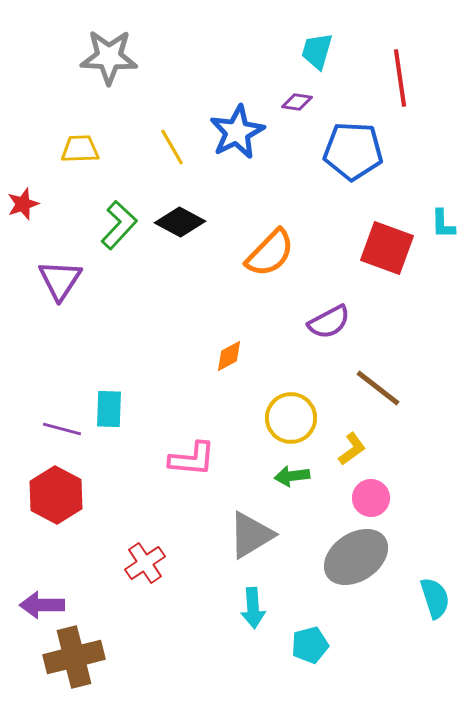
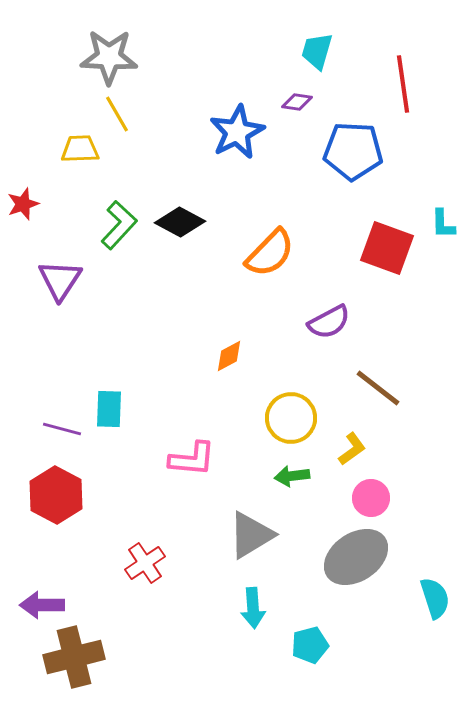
red line: moved 3 px right, 6 px down
yellow line: moved 55 px left, 33 px up
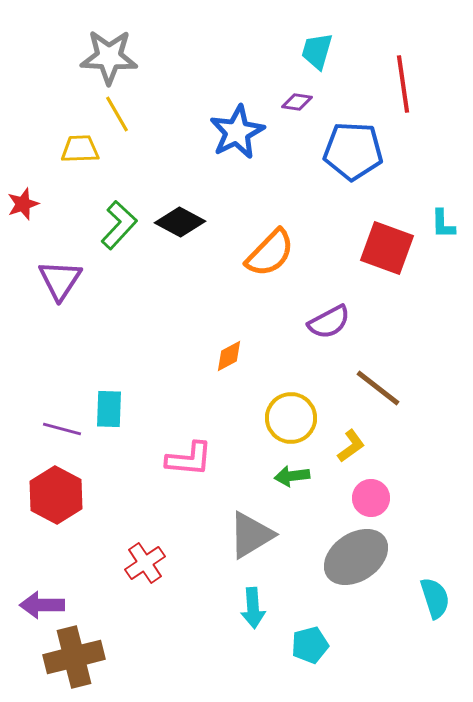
yellow L-shape: moved 1 px left, 3 px up
pink L-shape: moved 3 px left
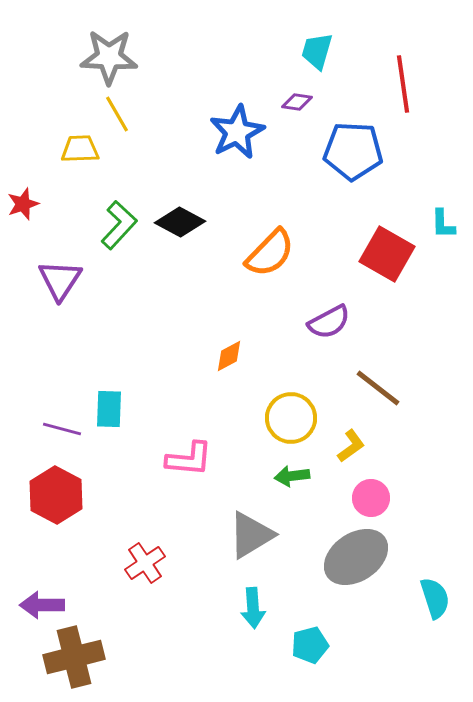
red square: moved 6 px down; rotated 10 degrees clockwise
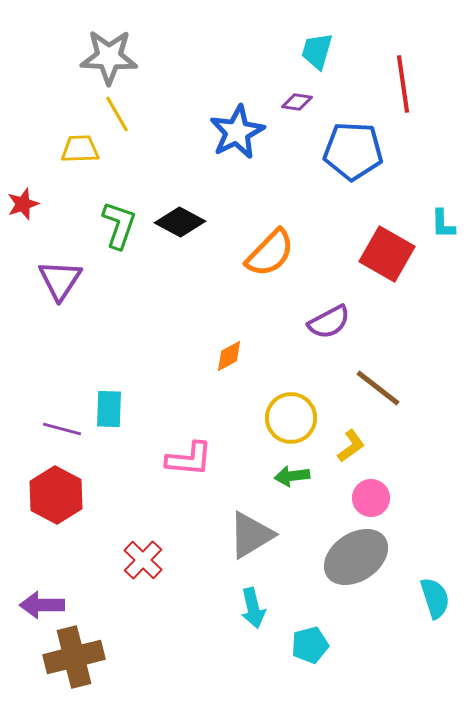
green L-shape: rotated 24 degrees counterclockwise
red cross: moved 2 px left, 3 px up; rotated 12 degrees counterclockwise
cyan arrow: rotated 9 degrees counterclockwise
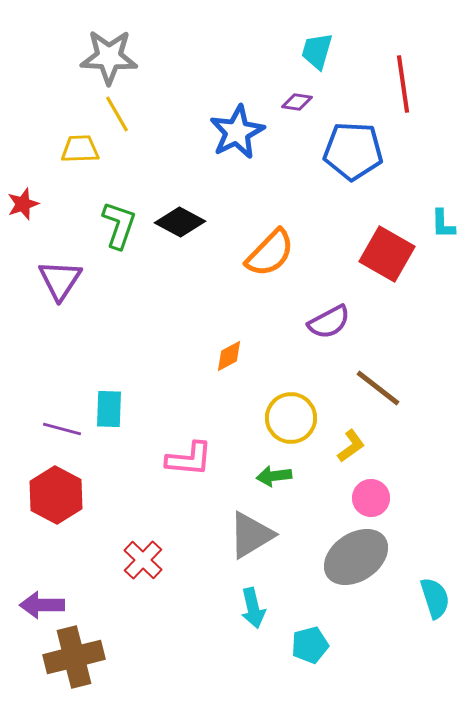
green arrow: moved 18 px left
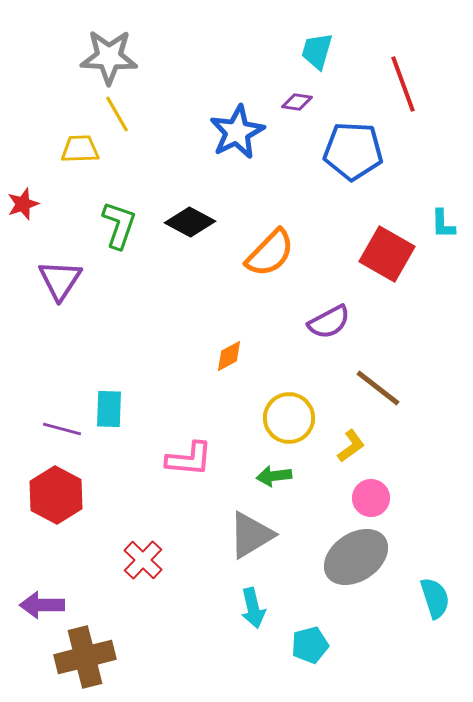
red line: rotated 12 degrees counterclockwise
black diamond: moved 10 px right
yellow circle: moved 2 px left
brown cross: moved 11 px right
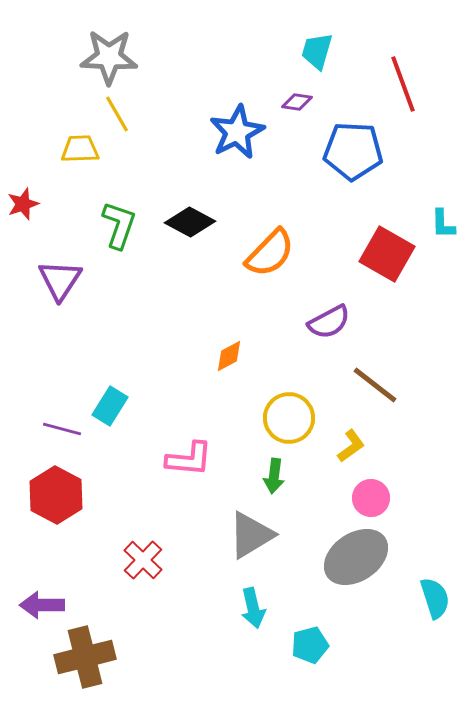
brown line: moved 3 px left, 3 px up
cyan rectangle: moved 1 px right, 3 px up; rotated 30 degrees clockwise
green arrow: rotated 76 degrees counterclockwise
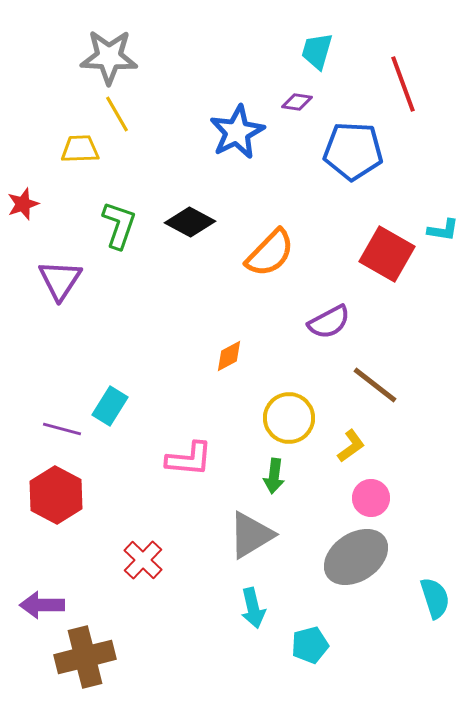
cyan L-shape: moved 6 px down; rotated 80 degrees counterclockwise
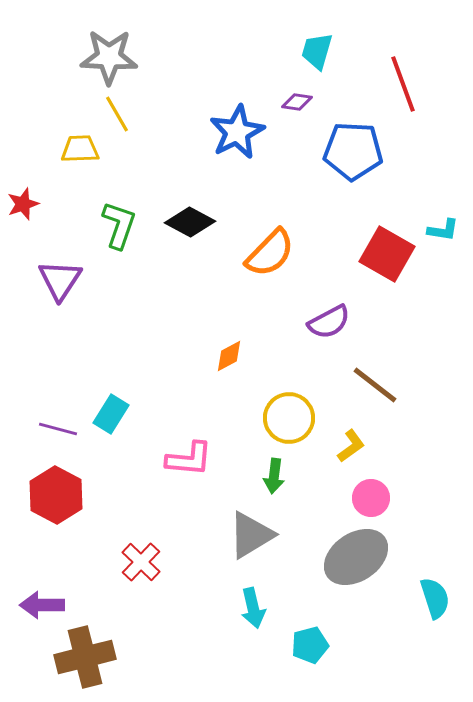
cyan rectangle: moved 1 px right, 8 px down
purple line: moved 4 px left
red cross: moved 2 px left, 2 px down
